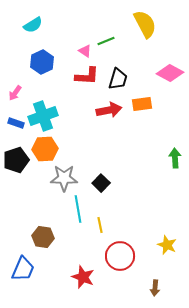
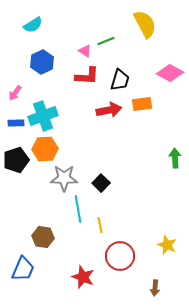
black trapezoid: moved 2 px right, 1 px down
blue rectangle: rotated 21 degrees counterclockwise
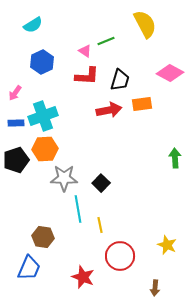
blue trapezoid: moved 6 px right, 1 px up
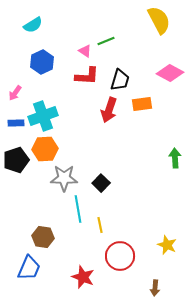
yellow semicircle: moved 14 px right, 4 px up
red arrow: rotated 120 degrees clockwise
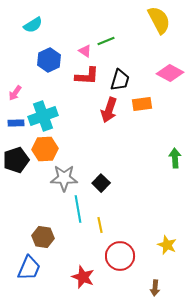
blue hexagon: moved 7 px right, 2 px up
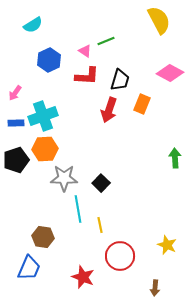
orange rectangle: rotated 60 degrees counterclockwise
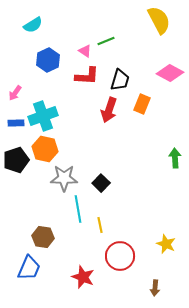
blue hexagon: moved 1 px left
orange hexagon: rotated 15 degrees clockwise
yellow star: moved 1 px left, 1 px up
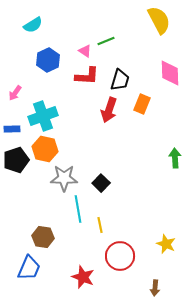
pink diamond: rotated 60 degrees clockwise
blue rectangle: moved 4 px left, 6 px down
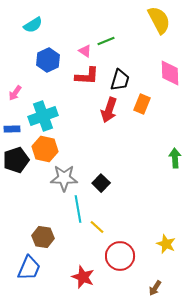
yellow line: moved 3 px left, 2 px down; rotated 35 degrees counterclockwise
brown arrow: rotated 28 degrees clockwise
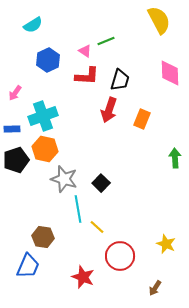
orange rectangle: moved 15 px down
gray star: moved 1 px down; rotated 16 degrees clockwise
blue trapezoid: moved 1 px left, 2 px up
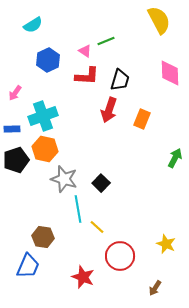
green arrow: rotated 30 degrees clockwise
